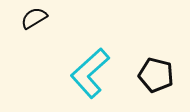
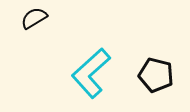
cyan L-shape: moved 1 px right
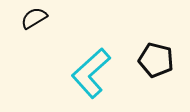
black pentagon: moved 15 px up
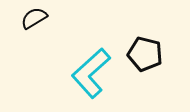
black pentagon: moved 11 px left, 6 px up
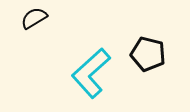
black pentagon: moved 3 px right
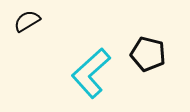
black semicircle: moved 7 px left, 3 px down
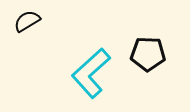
black pentagon: rotated 12 degrees counterclockwise
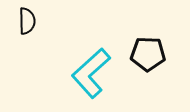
black semicircle: rotated 120 degrees clockwise
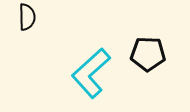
black semicircle: moved 4 px up
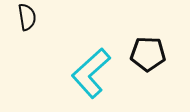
black semicircle: rotated 8 degrees counterclockwise
